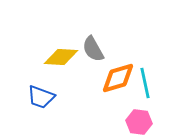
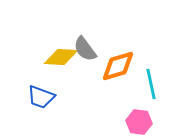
gray semicircle: moved 8 px left; rotated 8 degrees counterclockwise
orange diamond: moved 12 px up
cyan line: moved 6 px right, 1 px down
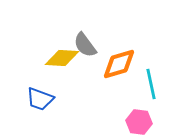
gray semicircle: moved 4 px up
yellow diamond: moved 1 px right, 1 px down
orange diamond: moved 1 px right, 2 px up
blue trapezoid: moved 1 px left, 2 px down
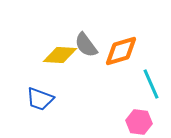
gray semicircle: moved 1 px right
yellow diamond: moved 2 px left, 3 px up
orange diamond: moved 2 px right, 13 px up
cyan line: rotated 12 degrees counterclockwise
